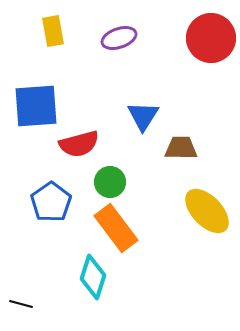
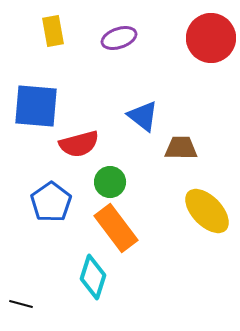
blue square: rotated 9 degrees clockwise
blue triangle: rotated 24 degrees counterclockwise
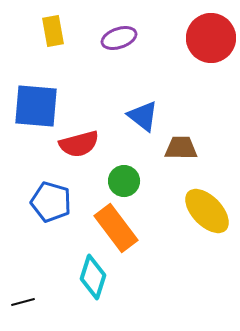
green circle: moved 14 px right, 1 px up
blue pentagon: rotated 21 degrees counterclockwise
black line: moved 2 px right, 2 px up; rotated 30 degrees counterclockwise
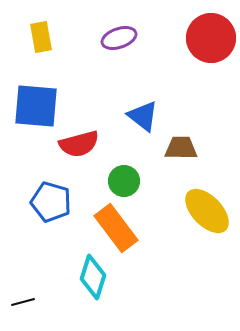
yellow rectangle: moved 12 px left, 6 px down
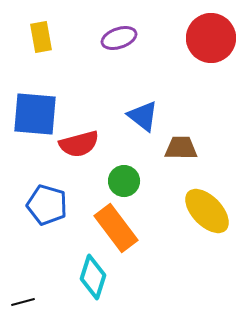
blue square: moved 1 px left, 8 px down
blue pentagon: moved 4 px left, 3 px down
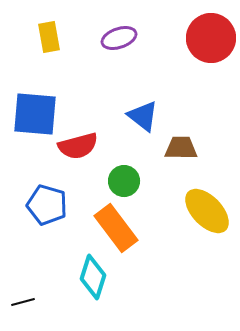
yellow rectangle: moved 8 px right
red semicircle: moved 1 px left, 2 px down
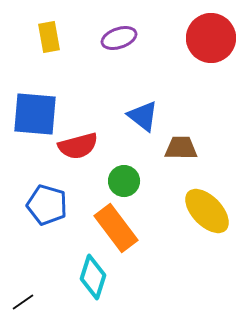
black line: rotated 20 degrees counterclockwise
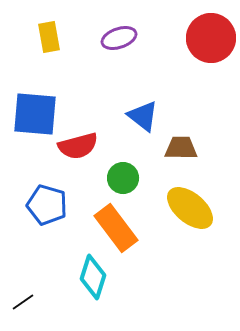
green circle: moved 1 px left, 3 px up
yellow ellipse: moved 17 px left, 3 px up; rotated 6 degrees counterclockwise
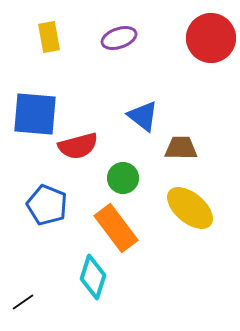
blue pentagon: rotated 6 degrees clockwise
